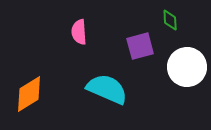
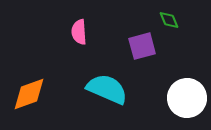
green diamond: moved 1 px left; rotated 20 degrees counterclockwise
purple square: moved 2 px right
white circle: moved 31 px down
orange diamond: rotated 12 degrees clockwise
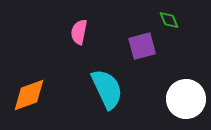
pink semicircle: rotated 15 degrees clockwise
cyan semicircle: rotated 42 degrees clockwise
orange diamond: moved 1 px down
white circle: moved 1 px left, 1 px down
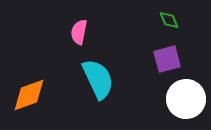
purple square: moved 25 px right, 13 px down
cyan semicircle: moved 9 px left, 10 px up
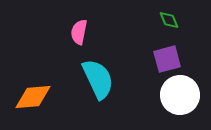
orange diamond: moved 4 px right, 2 px down; rotated 15 degrees clockwise
white circle: moved 6 px left, 4 px up
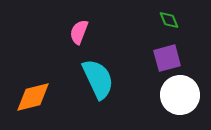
pink semicircle: rotated 10 degrees clockwise
purple square: moved 1 px up
orange diamond: rotated 9 degrees counterclockwise
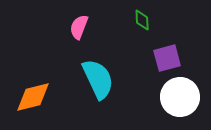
green diamond: moved 27 px left; rotated 20 degrees clockwise
pink semicircle: moved 5 px up
white circle: moved 2 px down
